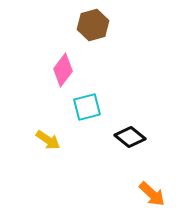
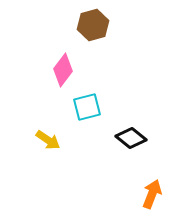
black diamond: moved 1 px right, 1 px down
orange arrow: rotated 112 degrees counterclockwise
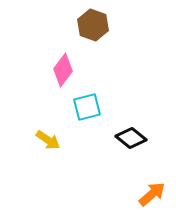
brown hexagon: rotated 24 degrees counterclockwise
orange arrow: rotated 28 degrees clockwise
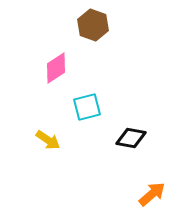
pink diamond: moved 7 px left, 2 px up; rotated 20 degrees clockwise
black diamond: rotated 28 degrees counterclockwise
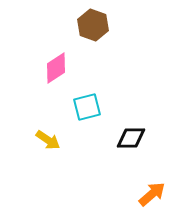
black diamond: rotated 12 degrees counterclockwise
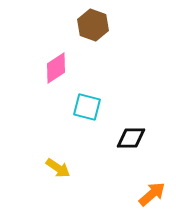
cyan square: rotated 28 degrees clockwise
yellow arrow: moved 10 px right, 28 px down
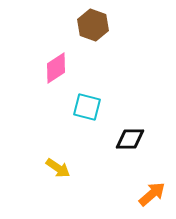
black diamond: moved 1 px left, 1 px down
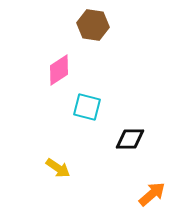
brown hexagon: rotated 12 degrees counterclockwise
pink diamond: moved 3 px right, 2 px down
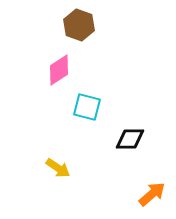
brown hexagon: moved 14 px left; rotated 12 degrees clockwise
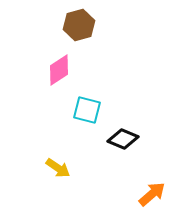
brown hexagon: rotated 24 degrees clockwise
cyan square: moved 3 px down
black diamond: moved 7 px left; rotated 24 degrees clockwise
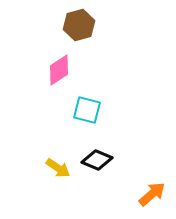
black diamond: moved 26 px left, 21 px down
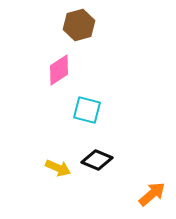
yellow arrow: rotated 10 degrees counterclockwise
